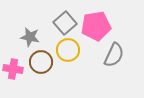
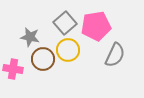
gray semicircle: moved 1 px right
brown circle: moved 2 px right, 3 px up
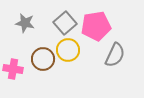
gray star: moved 5 px left, 14 px up
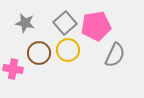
brown circle: moved 4 px left, 6 px up
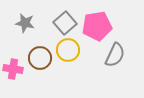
pink pentagon: moved 1 px right
brown circle: moved 1 px right, 5 px down
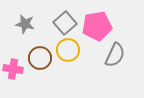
gray star: moved 1 px down
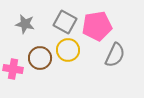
gray square: moved 1 px up; rotated 20 degrees counterclockwise
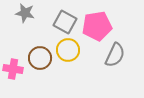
gray star: moved 11 px up
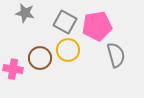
gray semicircle: moved 1 px right; rotated 40 degrees counterclockwise
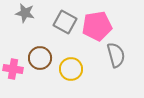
yellow circle: moved 3 px right, 19 px down
